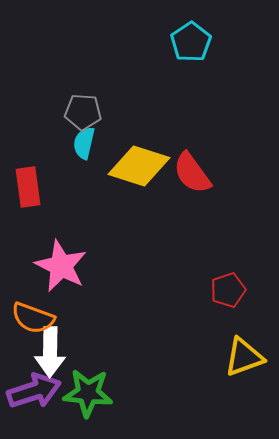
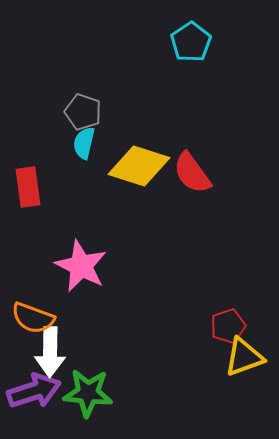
gray pentagon: rotated 15 degrees clockwise
pink star: moved 20 px right
red pentagon: moved 36 px down
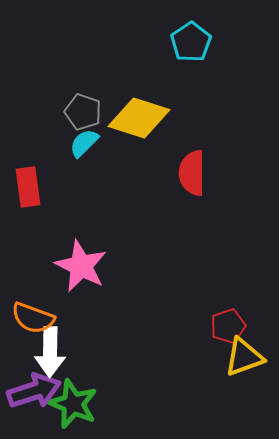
cyan semicircle: rotated 32 degrees clockwise
yellow diamond: moved 48 px up
red semicircle: rotated 36 degrees clockwise
green star: moved 15 px left, 11 px down; rotated 18 degrees clockwise
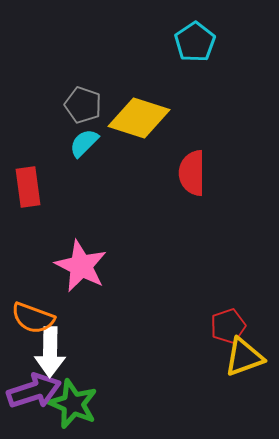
cyan pentagon: moved 4 px right
gray pentagon: moved 7 px up
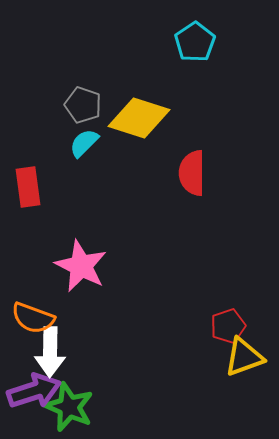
green star: moved 4 px left, 3 px down
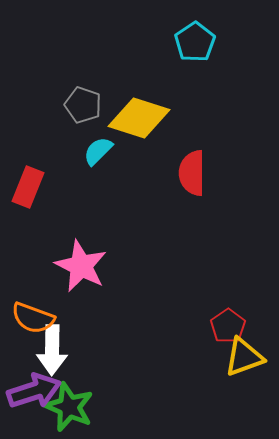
cyan semicircle: moved 14 px right, 8 px down
red rectangle: rotated 30 degrees clockwise
red pentagon: rotated 16 degrees counterclockwise
white arrow: moved 2 px right, 2 px up
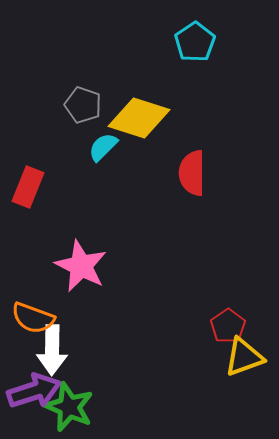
cyan semicircle: moved 5 px right, 4 px up
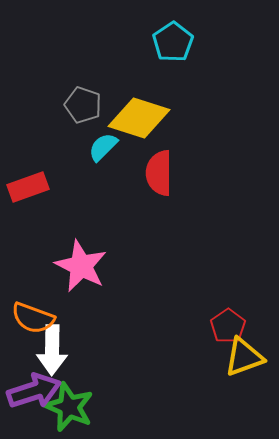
cyan pentagon: moved 22 px left
red semicircle: moved 33 px left
red rectangle: rotated 48 degrees clockwise
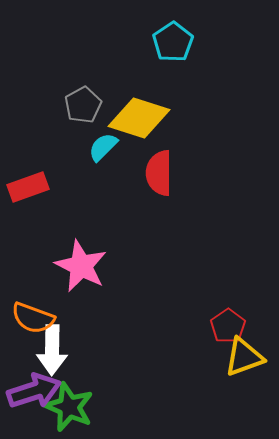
gray pentagon: rotated 24 degrees clockwise
